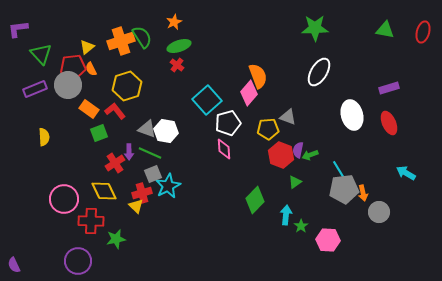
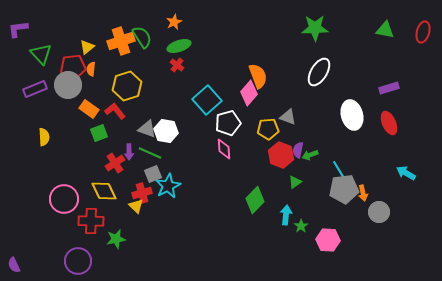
orange semicircle at (91, 69): rotated 32 degrees clockwise
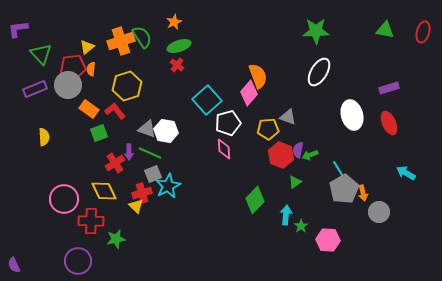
green star at (315, 28): moved 1 px right, 3 px down
gray pentagon at (344, 189): rotated 24 degrees counterclockwise
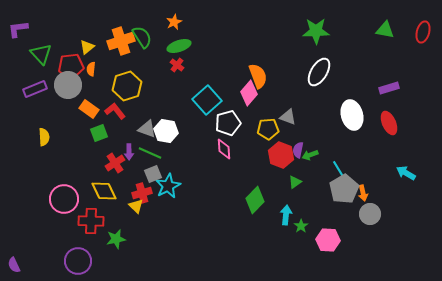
red pentagon at (73, 67): moved 2 px left, 1 px up
gray circle at (379, 212): moved 9 px left, 2 px down
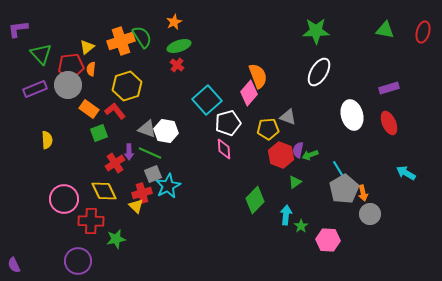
yellow semicircle at (44, 137): moved 3 px right, 3 px down
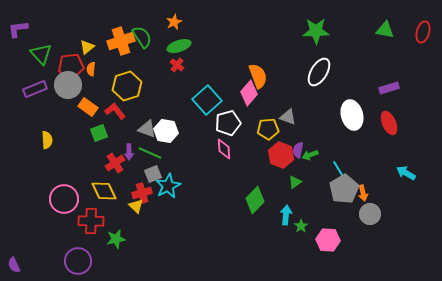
orange rectangle at (89, 109): moved 1 px left, 2 px up
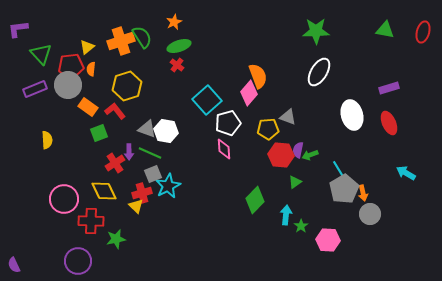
red hexagon at (281, 155): rotated 15 degrees counterclockwise
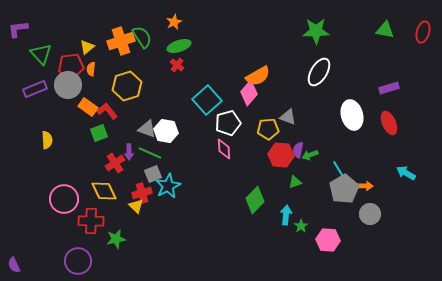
orange semicircle at (258, 76): rotated 80 degrees clockwise
red L-shape at (115, 111): moved 8 px left
green triangle at (295, 182): rotated 16 degrees clockwise
orange arrow at (363, 193): moved 2 px right, 7 px up; rotated 77 degrees counterclockwise
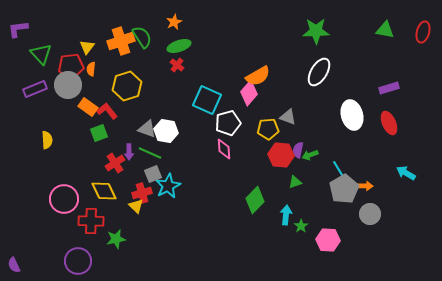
yellow triangle at (87, 47): rotated 14 degrees counterclockwise
cyan square at (207, 100): rotated 24 degrees counterclockwise
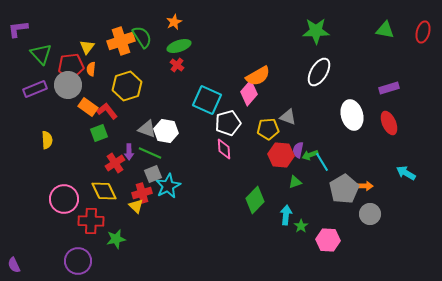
cyan line at (339, 170): moved 17 px left, 8 px up
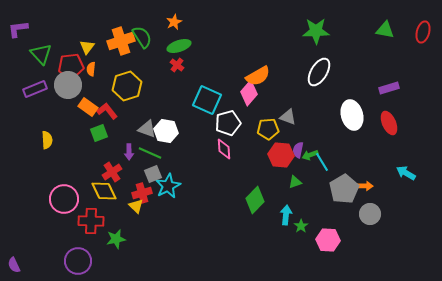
red cross at (115, 163): moved 3 px left, 9 px down
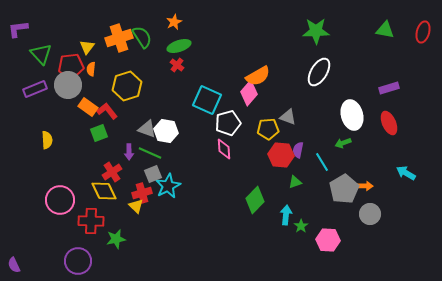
orange cross at (121, 41): moved 2 px left, 3 px up
green arrow at (310, 155): moved 33 px right, 12 px up
pink circle at (64, 199): moved 4 px left, 1 px down
